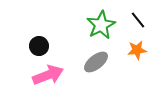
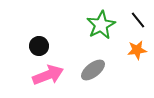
gray ellipse: moved 3 px left, 8 px down
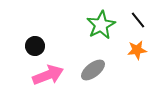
black circle: moved 4 px left
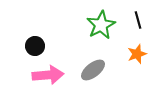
black line: rotated 24 degrees clockwise
orange star: moved 4 px down; rotated 12 degrees counterclockwise
pink arrow: rotated 16 degrees clockwise
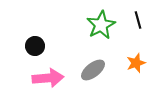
orange star: moved 1 px left, 9 px down
pink arrow: moved 3 px down
